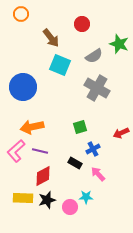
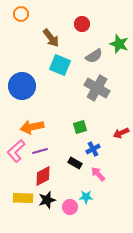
blue circle: moved 1 px left, 1 px up
purple line: rotated 28 degrees counterclockwise
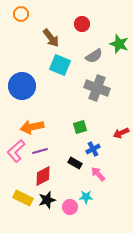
gray cross: rotated 10 degrees counterclockwise
yellow rectangle: rotated 24 degrees clockwise
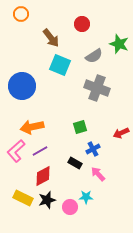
purple line: rotated 14 degrees counterclockwise
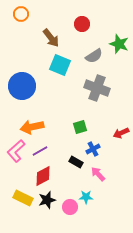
black rectangle: moved 1 px right, 1 px up
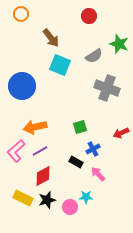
red circle: moved 7 px right, 8 px up
gray cross: moved 10 px right
orange arrow: moved 3 px right
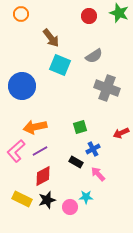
green star: moved 31 px up
yellow rectangle: moved 1 px left, 1 px down
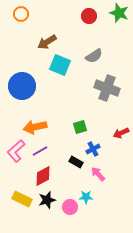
brown arrow: moved 4 px left, 4 px down; rotated 96 degrees clockwise
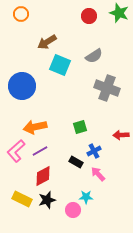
red arrow: moved 2 px down; rotated 21 degrees clockwise
blue cross: moved 1 px right, 2 px down
pink circle: moved 3 px right, 3 px down
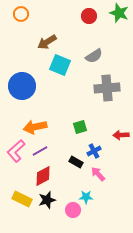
gray cross: rotated 25 degrees counterclockwise
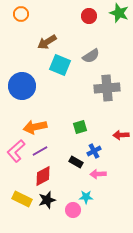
gray semicircle: moved 3 px left
pink arrow: rotated 49 degrees counterclockwise
